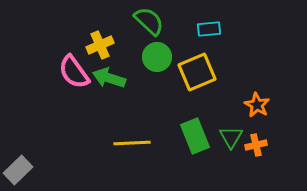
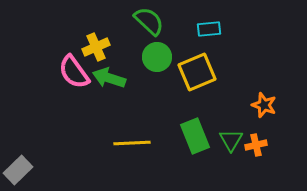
yellow cross: moved 4 px left, 2 px down
orange star: moved 7 px right; rotated 10 degrees counterclockwise
green triangle: moved 3 px down
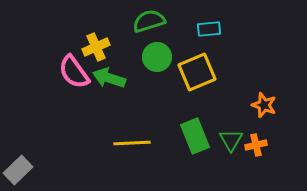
green semicircle: rotated 60 degrees counterclockwise
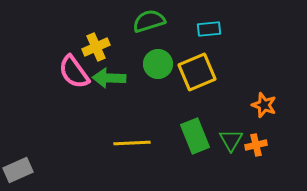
green circle: moved 1 px right, 7 px down
green arrow: rotated 16 degrees counterclockwise
gray rectangle: rotated 20 degrees clockwise
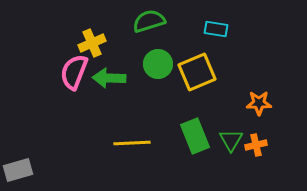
cyan rectangle: moved 7 px right; rotated 15 degrees clockwise
yellow cross: moved 4 px left, 4 px up
pink semicircle: rotated 57 degrees clockwise
orange star: moved 5 px left, 2 px up; rotated 20 degrees counterclockwise
gray rectangle: rotated 8 degrees clockwise
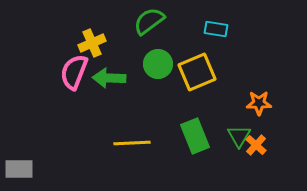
green semicircle: rotated 20 degrees counterclockwise
green triangle: moved 8 px right, 4 px up
orange cross: rotated 35 degrees counterclockwise
gray rectangle: moved 1 px right, 1 px up; rotated 16 degrees clockwise
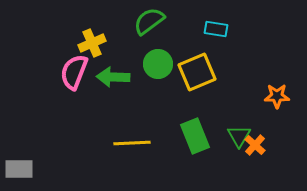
green arrow: moved 4 px right, 1 px up
orange star: moved 18 px right, 7 px up
orange cross: moved 1 px left
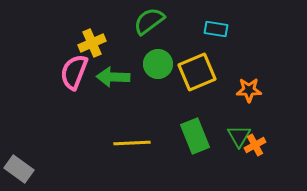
orange star: moved 28 px left, 6 px up
orange cross: rotated 20 degrees clockwise
gray rectangle: rotated 36 degrees clockwise
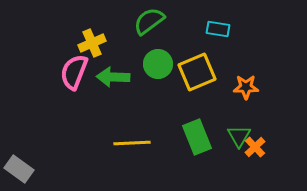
cyan rectangle: moved 2 px right
orange star: moved 3 px left, 3 px up
green rectangle: moved 2 px right, 1 px down
orange cross: moved 2 px down; rotated 15 degrees counterclockwise
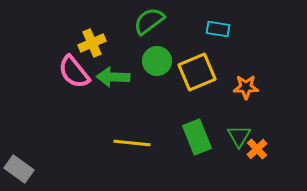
green circle: moved 1 px left, 3 px up
pink semicircle: rotated 60 degrees counterclockwise
yellow line: rotated 9 degrees clockwise
orange cross: moved 2 px right, 2 px down
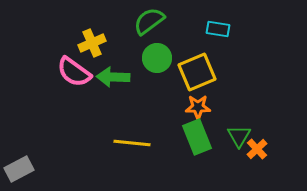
green circle: moved 3 px up
pink semicircle: rotated 15 degrees counterclockwise
orange star: moved 48 px left, 20 px down
gray rectangle: rotated 64 degrees counterclockwise
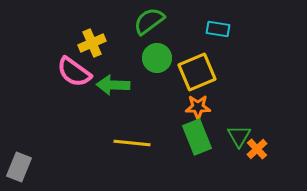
green arrow: moved 8 px down
gray rectangle: moved 2 px up; rotated 40 degrees counterclockwise
